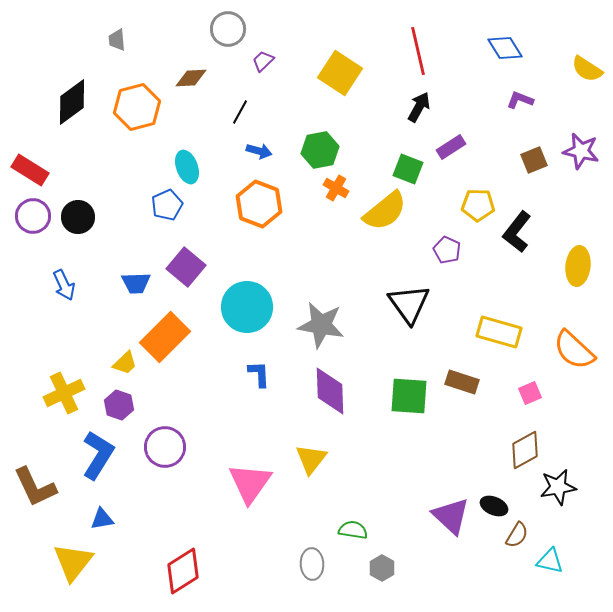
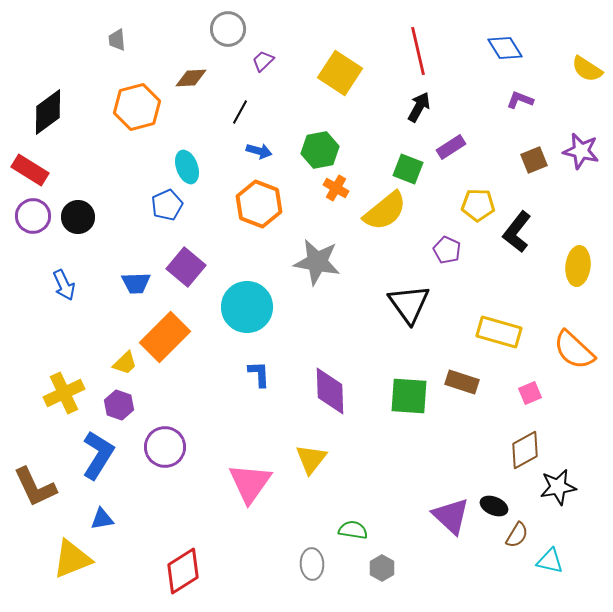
black diamond at (72, 102): moved 24 px left, 10 px down
gray star at (321, 325): moved 4 px left, 63 px up
yellow triangle at (73, 562): moved 1 px left, 3 px up; rotated 30 degrees clockwise
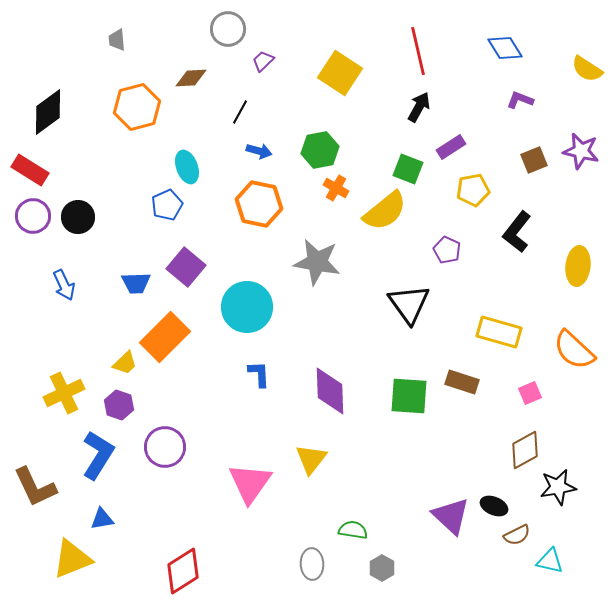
orange hexagon at (259, 204): rotated 9 degrees counterclockwise
yellow pentagon at (478, 205): moved 5 px left, 15 px up; rotated 12 degrees counterclockwise
brown semicircle at (517, 535): rotated 32 degrees clockwise
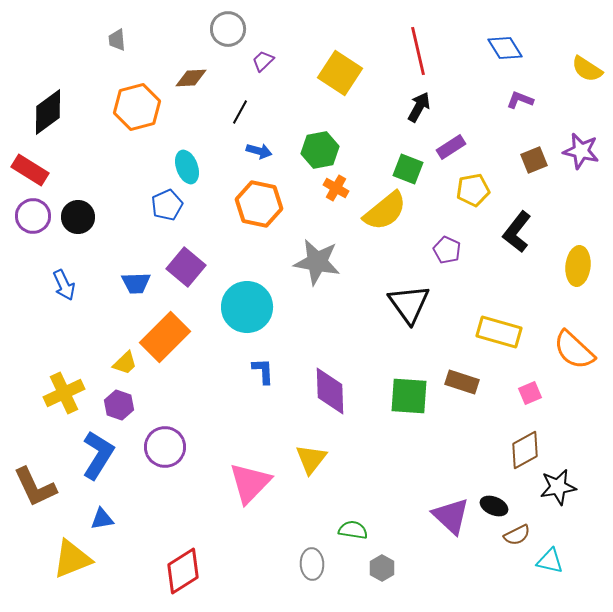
blue L-shape at (259, 374): moved 4 px right, 3 px up
pink triangle at (250, 483): rotated 9 degrees clockwise
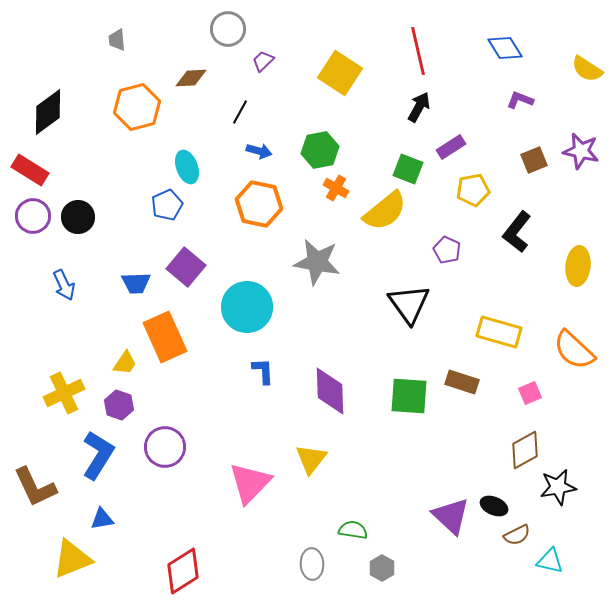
orange rectangle at (165, 337): rotated 69 degrees counterclockwise
yellow trapezoid at (125, 363): rotated 12 degrees counterclockwise
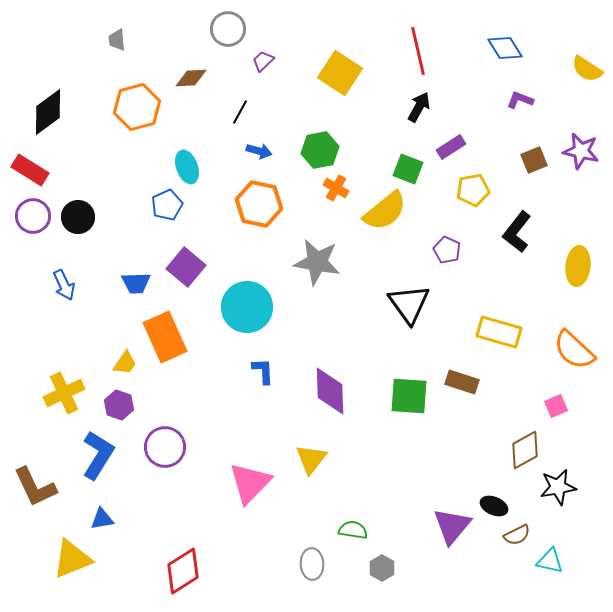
pink square at (530, 393): moved 26 px right, 13 px down
purple triangle at (451, 516): moved 1 px right, 10 px down; rotated 27 degrees clockwise
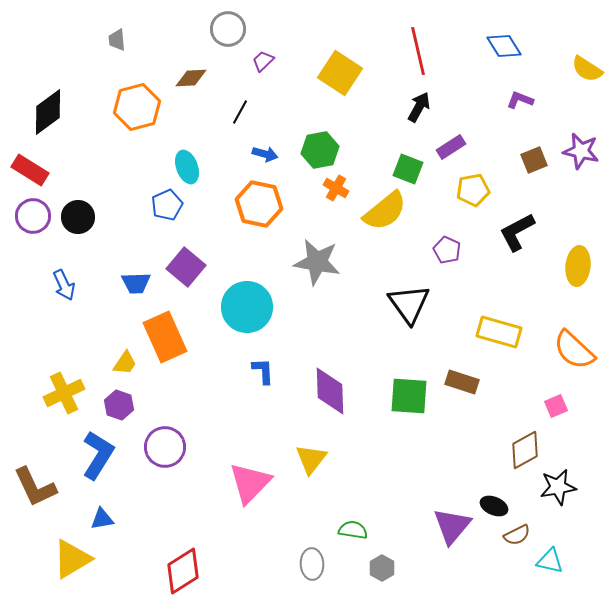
blue diamond at (505, 48): moved 1 px left, 2 px up
blue arrow at (259, 151): moved 6 px right, 3 px down
black L-shape at (517, 232): rotated 24 degrees clockwise
yellow triangle at (72, 559): rotated 9 degrees counterclockwise
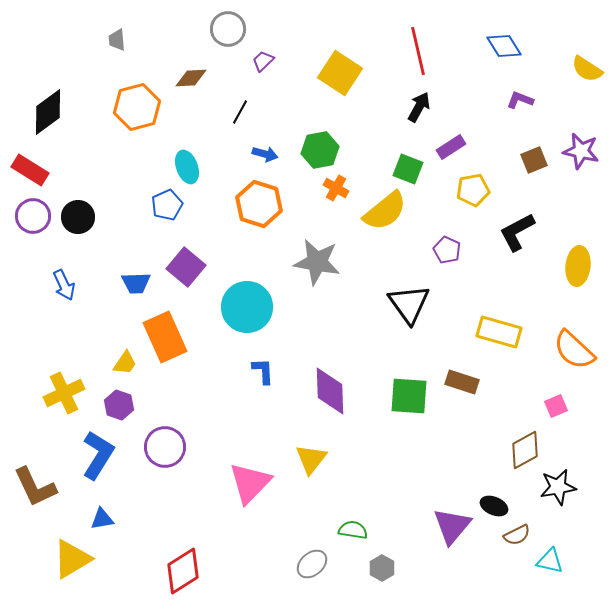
orange hexagon at (259, 204): rotated 6 degrees clockwise
gray ellipse at (312, 564): rotated 52 degrees clockwise
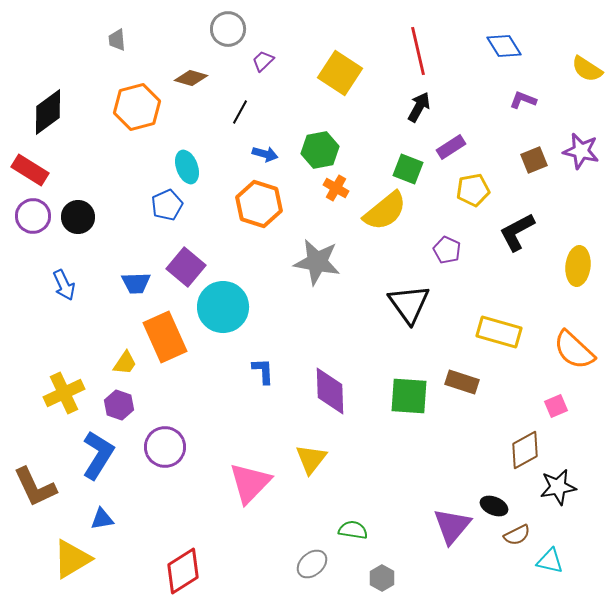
brown diamond at (191, 78): rotated 20 degrees clockwise
purple L-shape at (520, 100): moved 3 px right
cyan circle at (247, 307): moved 24 px left
gray hexagon at (382, 568): moved 10 px down
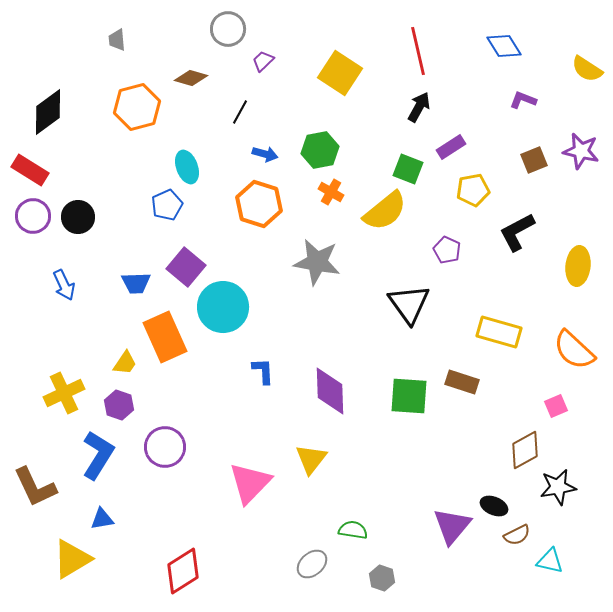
orange cross at (336, 188): moved 5 px left, 4 px down
gray hexagon at (382, 578): rotated 10 degrees counterclockwise
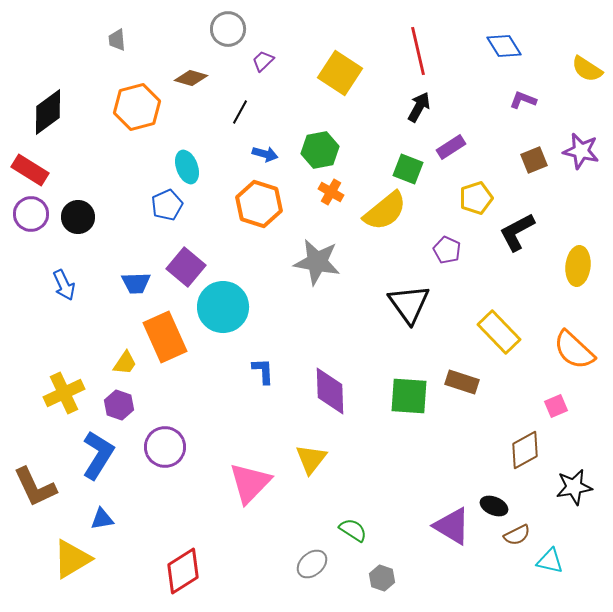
yellow pentagon at (473, 190): moved 3 px right, 8 px down; rotated 8 degrees counterclockwise
purple circle at (33, 216): moved 2 px left, 2 px up
yellow rectangle at (499, 332): rotated 30 degrees clockwise
black star at (558, 487): moved 16 px right
purple triangle at (452, 526): rotated 39 degrees counterclockwise
green semicircle at (353, 530): rotated 24 degrees clockwise
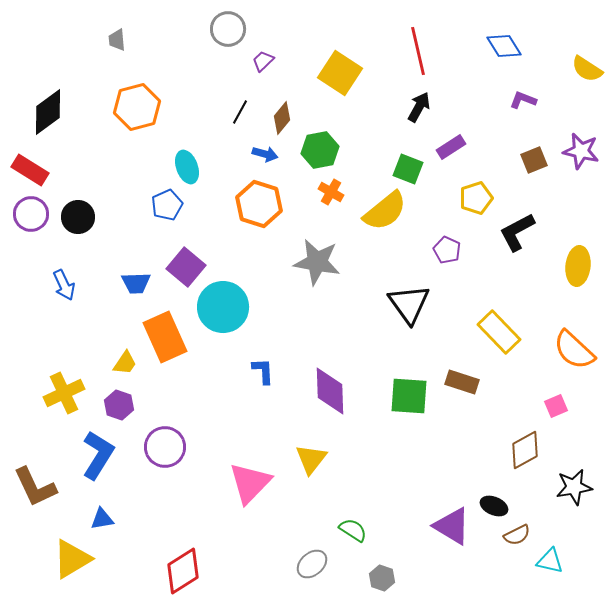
brown diamond at (191, 78): moved 91 px right, 40 px down; rotated 68 degrees counterclockwise
